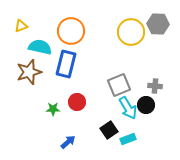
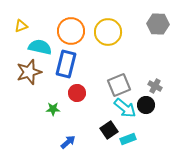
yellow circle: moved 23 px left
gray cross: rotated 24 degrees clockwise
red circle: moved 9 px up
cyan arrow: moved 3 px left; rotated 20 degrees counterclockwise
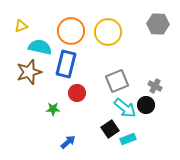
gray square: moved 2 px left, 4 px up
black square: moved 1 px right, 1 px up
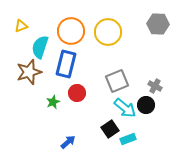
cyan semicircle: rotated 85 degrees counterclockwise
green star: moved 7 px up; rotated 24 degrees counterclockwise
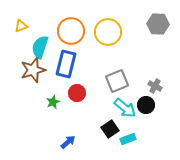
brown star: moved 4 px right, 2 px up
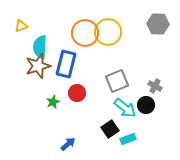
orange circle: moved 14 px right, 2 px down
cyan semicircle: rotated 15 degrees counterclockwise
brown star: moved 5 px right, 4 px up
blue arrow: moved 2 px down
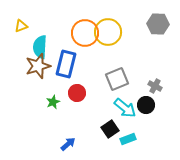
gray square: moved 2 px up
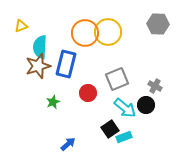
red circle: moved 11 px right
cyan rectangle: moved 4 px left, 2 px up
